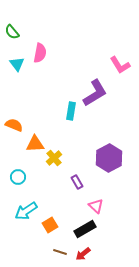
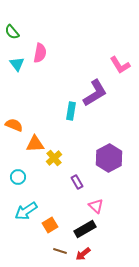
brown line: moved 1 px up
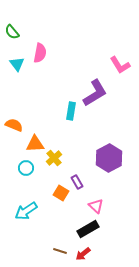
cyan circle: moved 8 px right, 9 px up
orange square: moved 11 px right, 32 px up; rotated 28 degrees counterclockwise
black rectangle: moved 3 px right
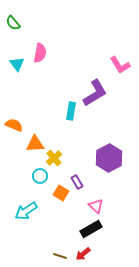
green semicircle: moved 1 px right, 9 px up
cyan circle: moved 14 px right, 8 px down
black rectangle: moved 3 px right
brown line: moved 5 px down
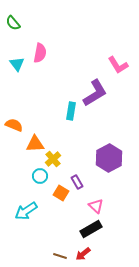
pink L-shape: moved 2 px left
yellow cross: moved 1 px left, 1 px down
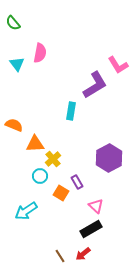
purple L-shape: moved 8 px up
brown line: rotated 40 degrees clockwise
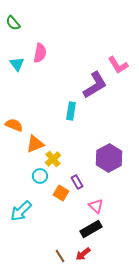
orange triangle: rotated 18 degrees counterclockwise
cyan arrow: moved 5 px left; rotated 10 degrees counterclockwise
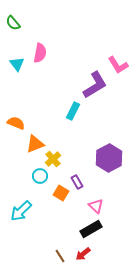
cyan rectangle: moved 2 px right; rotated 18 degrees clockwise
orange semicircle: moved 2 px right, 2 px up
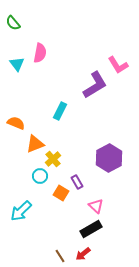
cyan rectangle: moved 13 px left
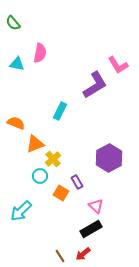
cyan triangle: rotated 42 degrees counterclockwise
